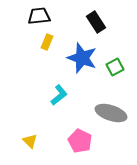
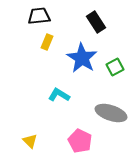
blue star: rotated 12 degrees clockwise
cyan L-shape: rotated 110 degrees counterclockwise
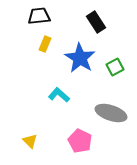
yellow rectangle: moved 2 px left, 2 px down
blue star: moved 2 px left
cyan L-shape: rotated 10 degrees clockwise
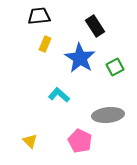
black rectangle: moved 1 px left, 4 px down
gray ellipse: moved 3 px left, 2 px down; rotated 24 degrees counterclockwise
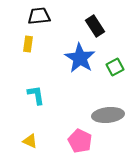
yellow rectangle: moved 17 px left; rotated 14 degrees counterclockwise
cyan L-shape: moved 23 px left; rotated 40 degrees clockwise
yellow triangle: rotated 21 degrees counterclockwise
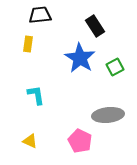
black trapezoid: moved 1 px right, 1 px up
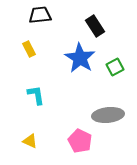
yellow rectangle: moved 1 px right, 5 px down; rotated 35 degrees counterclockwise
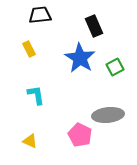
black rectangle: moved 1 px left; rotated 10 degrees clockwise
pink pentagon: moved 6 px up
